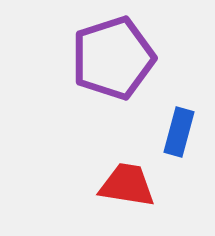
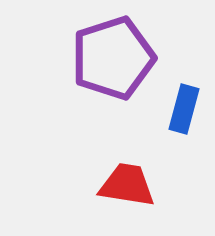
blue rectangle: moved 5 px right, 23 px up
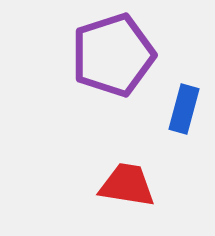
purple pentagon: moved 3 px up
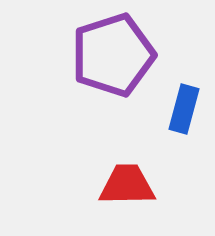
red trapezoid: rotated 10 degrees counterclockwise
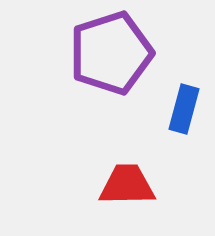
purple pentagon: moved 2 px left, 2 px up
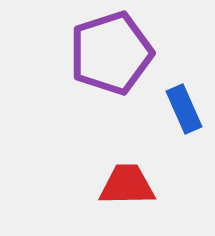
blue rectangle: rotated 39 degrees counterclockwise
